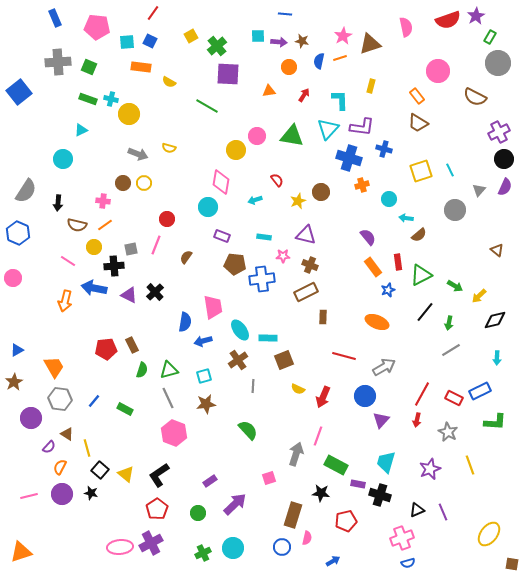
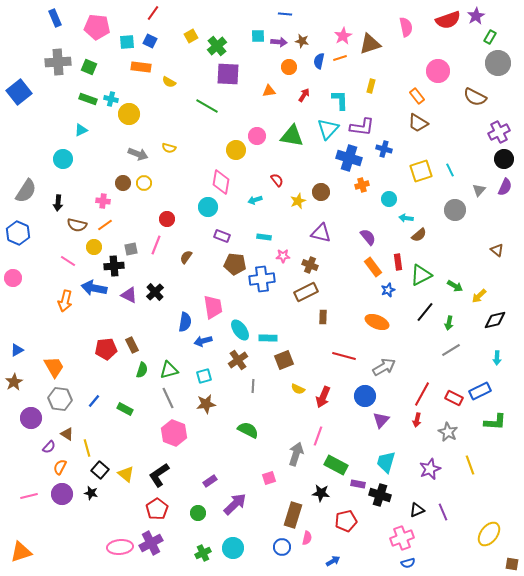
purple triangle at (306, 235): moved 15 px right, 2 px up
green semicircle at (248, 430): rotated 20 degrees counterclockwise
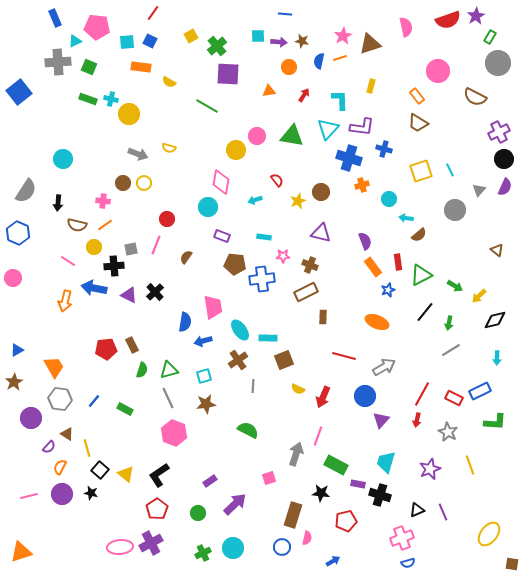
cyan triangle at (81, 130): moved 6 px left, 89 px up
purple semicircle at (368, 237): moved 3 px left, 4 px down; rotated 18 degrees clockwise
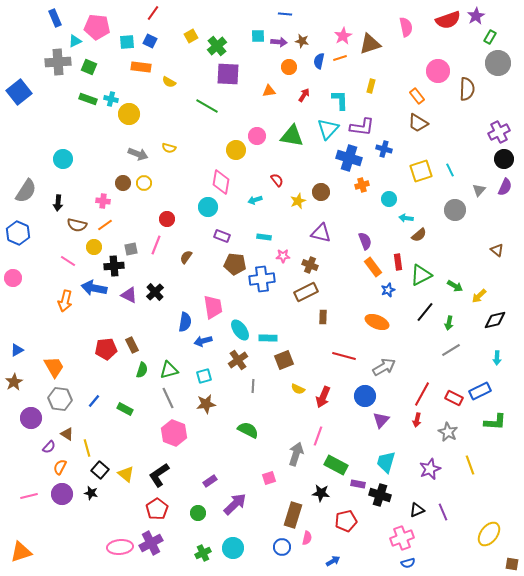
brown semicircle at (475, 97): moved 8 px left, 8 px up; rotated 115 degrees counterclockwise
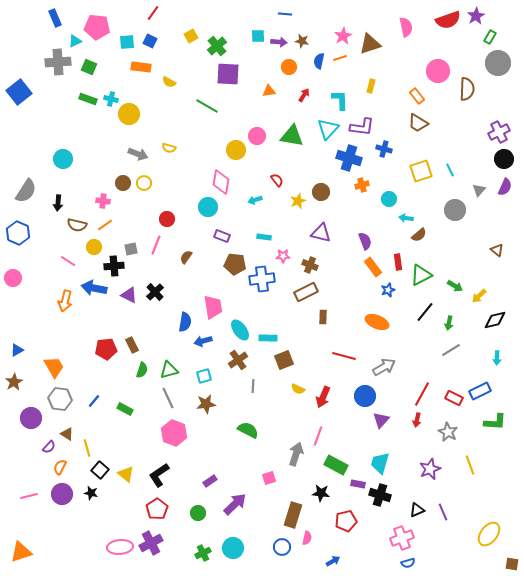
cyan trapezoid at (386, 462): moved 6 px left, 1 px down
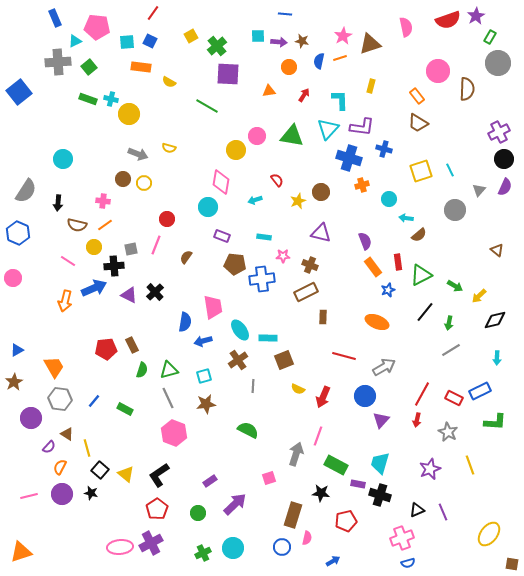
green square at (89, 67): rotated 28 degrees clockwise
brown circle at (123, 183): moved 4 px up
blue arrow at (94, 288): rotated 145 degrees clockwise
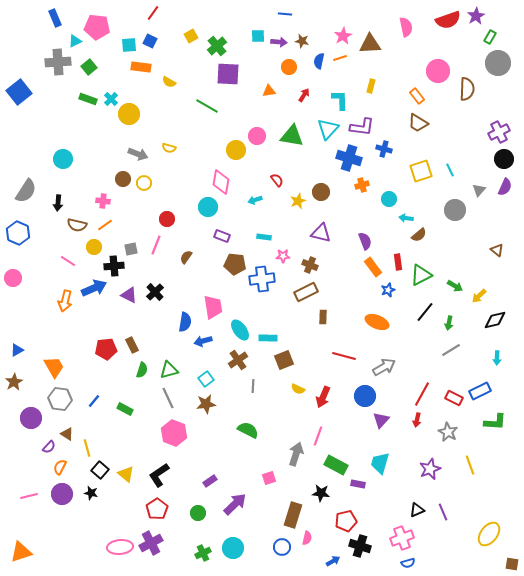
cyan square at (127, 42): moved 2 px right, 3 px down
brown triangle at (370, 44): rotated 15 degrees clockwise
cyan cross at (111, 99): rotated 32 degrees clockwise
cyan square at (204, 376): moved 2 px right, 3 px down; rotated 21 degrees counterclockwise
black cross at (380, 495): moved 20 px left, 51 px down
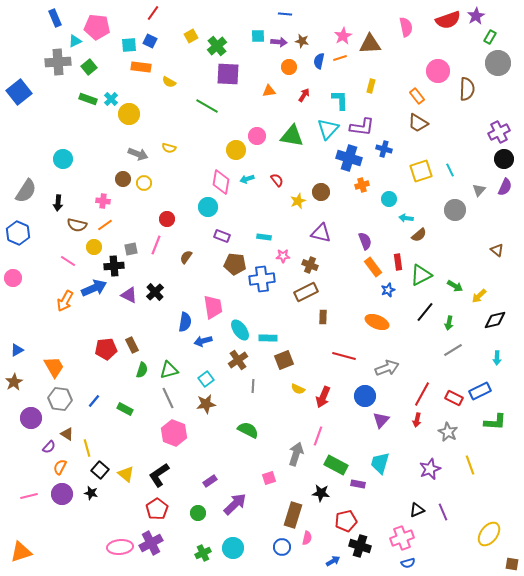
cyan arrow at (255, 200): moved 8 px left, 21 px up
orange arrow at (65, 301): rotated 15 degrees clockwise
gray line at (451, 350): moved 2 px right
gray arrow at (384, 367): moved 3 px right, 1 px down; rotated 10 degrees clockwise
